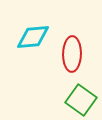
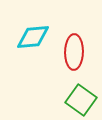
red ellipse: moved 2 px right, 2 px up
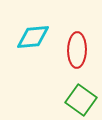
red ellipse: moved 3 px right, 2 px up
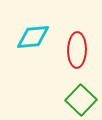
green square: rotated 8 degrees clockwise
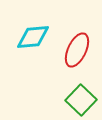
red ellipse: rotated 24 degrees clockwise
